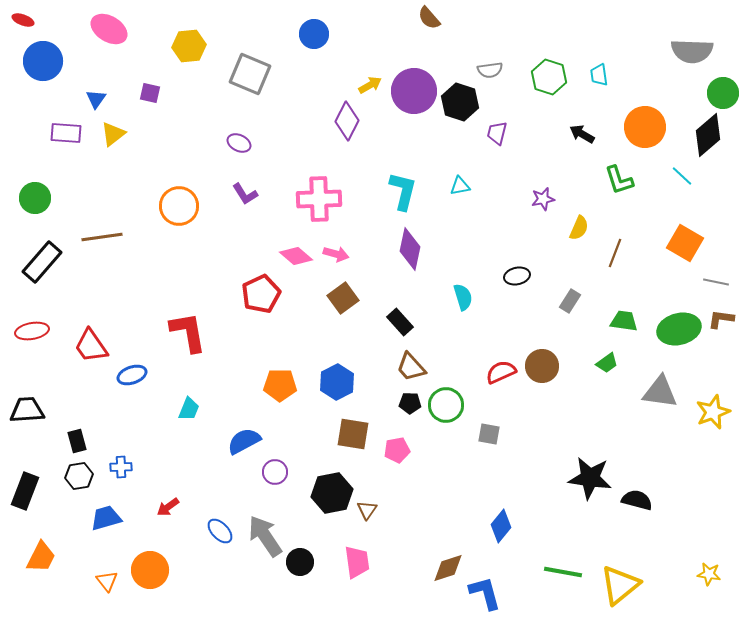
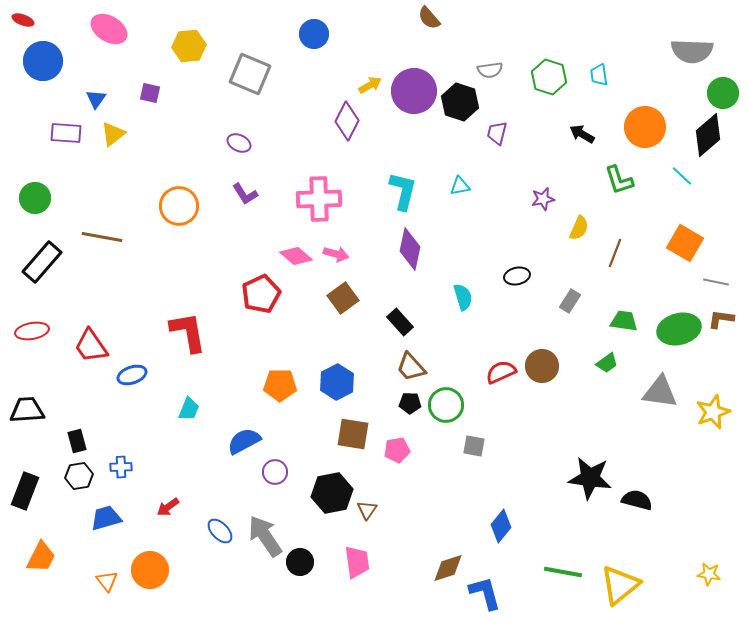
brown line at (102, 237): rotated 18 degrees clockwise
gray square at (489, 434): moved 15 px left, 12 px down
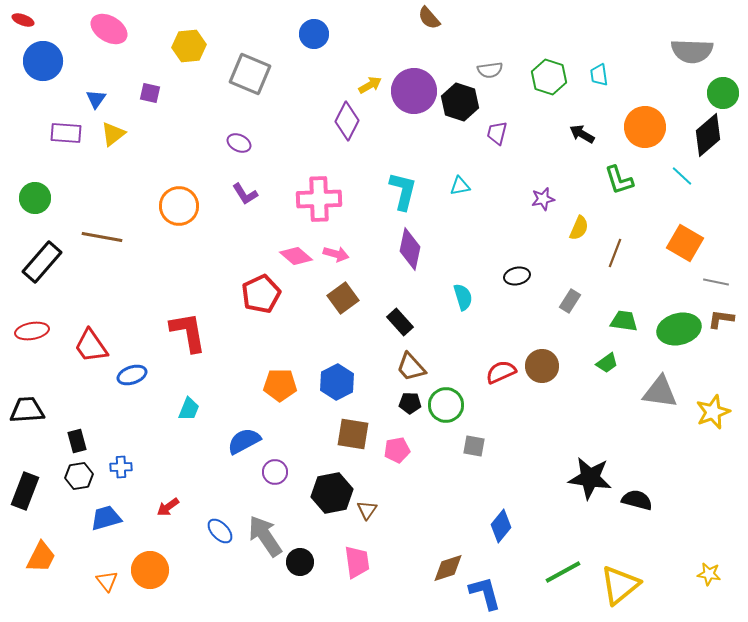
green line at (563, 572): rotated 39 degrees counterclockwise
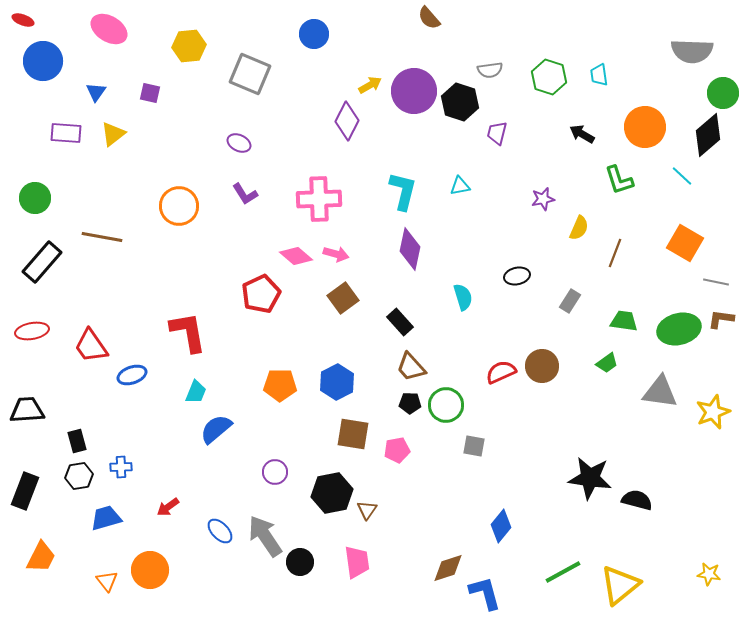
blue triangle at (96, 99): moved 7 px up
cyan trapezoid at (189, 409): moved 7 px right, 17 px up
blue semicircle at (244, 441): moved 28 px left, 12 px up; rotated 12 degrees counterclockwise
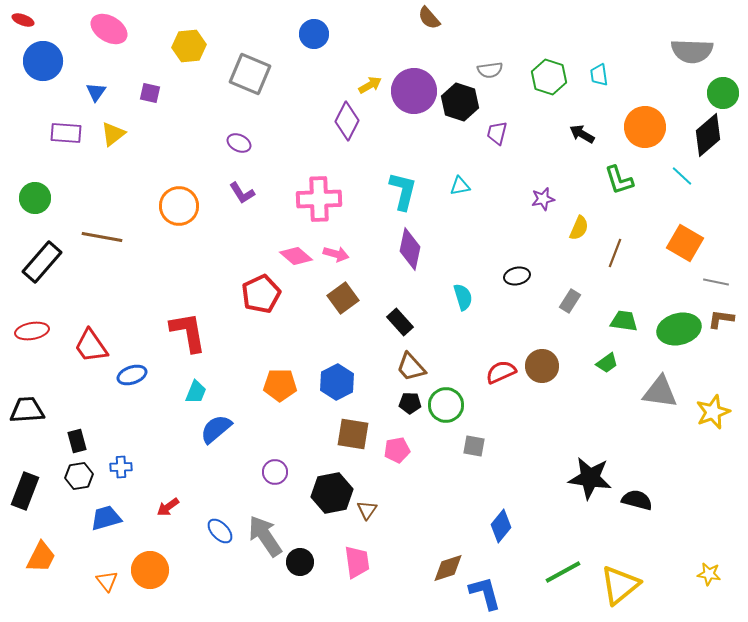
purple L-shape at (245, 194): moved 3 px left, 1 px up
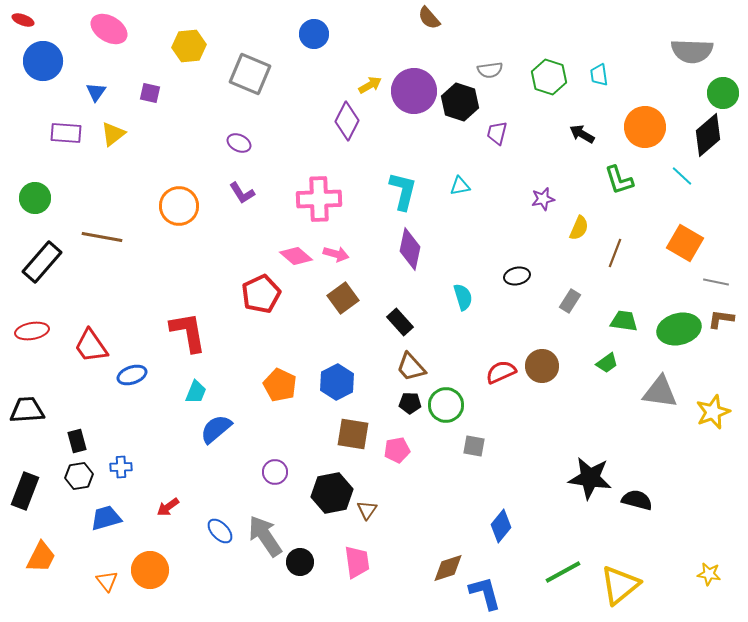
orange pentagon at (280, 385): rotated 24 degrees clockwise
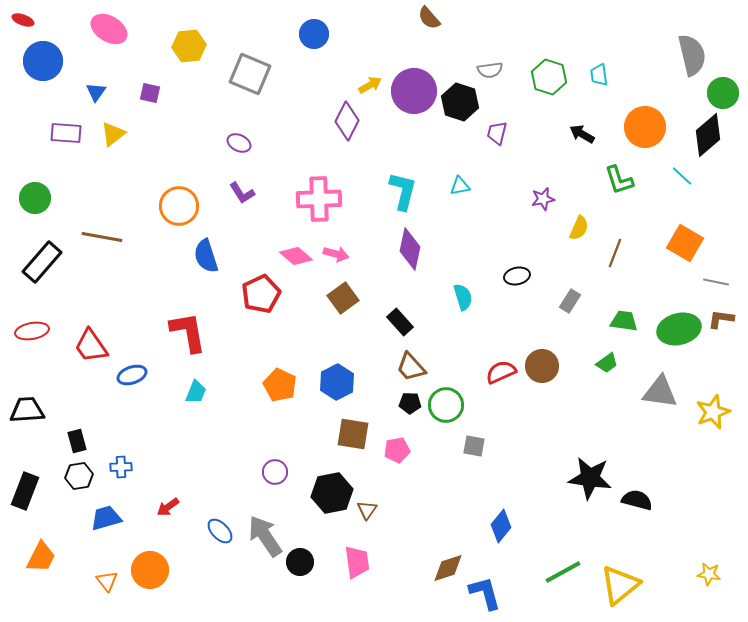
gray semicircle at (692, 51): moved 4 px down; rotated 105 degrees counterclockwise
blue semicircle at (216, 429): moved 10 px left, 173 px up; rotated 68 degrees counterclockwise
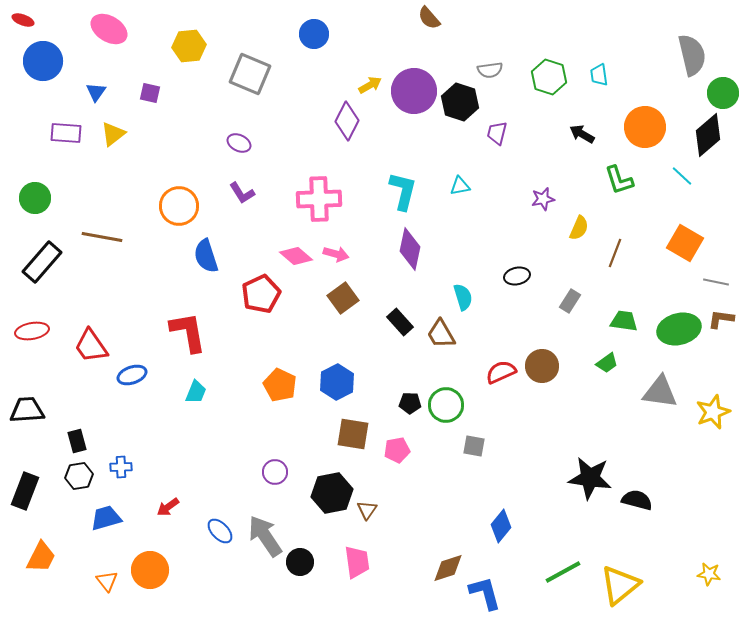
brown trapezoid at (411, 367): moved 30 px right, 33 px up; rotated 12 degrees clockwise
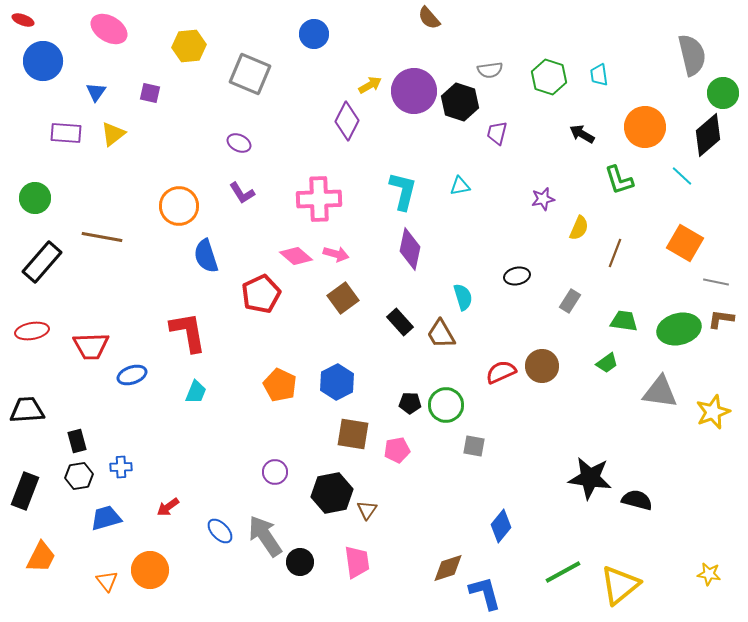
red trapezoid at (91, 346): rotated 57 degrees counterclockwise
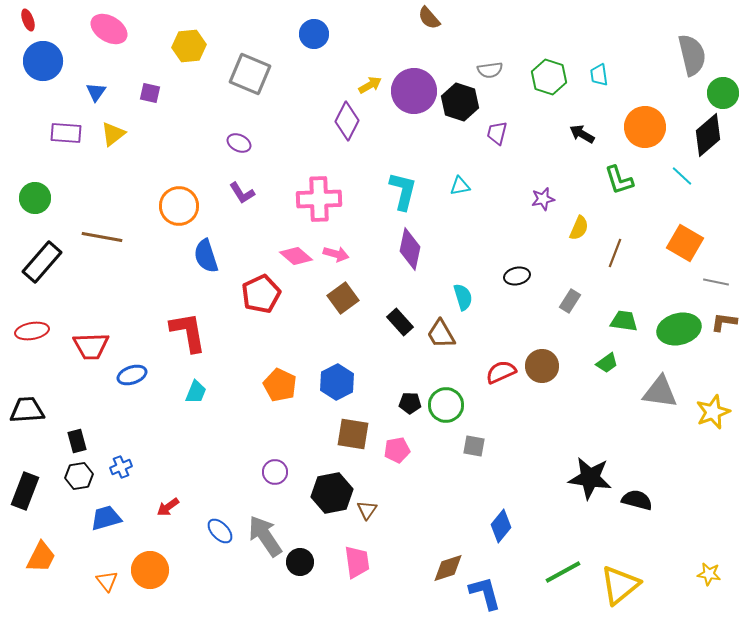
red ellipse at (23, 20): moved 5 px right; rotated 50 degrees clockwise
brown L-shape at (721, 319): moved 3 px right, 3 px down
blue cross at (121, 467): rotated 20 degrees counterclockwise
